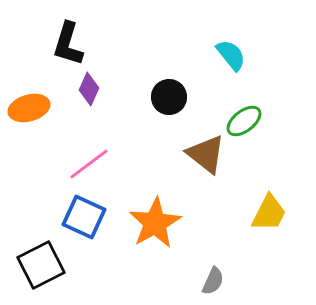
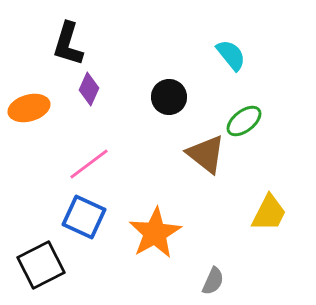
orange star: moved 10 px down
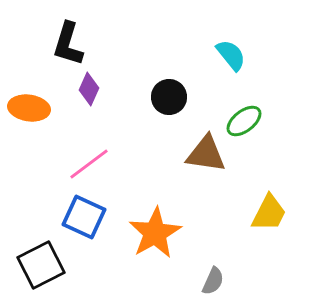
orange ellipse: rotated 24 degrees clockwise
brown triangle: rotated 30 degrees counterclockwise
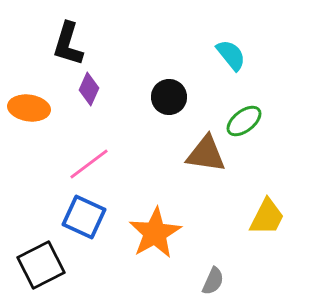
yellow trapezoid: moved 2 px left, 4 px down
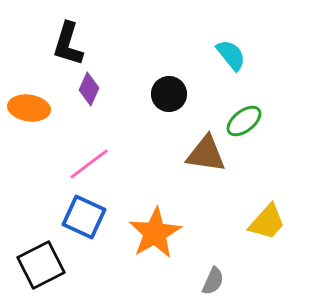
black circle: moved 3 px up
yellow trapezoid: moved 5 px down; rotated 15 degrees clockwise
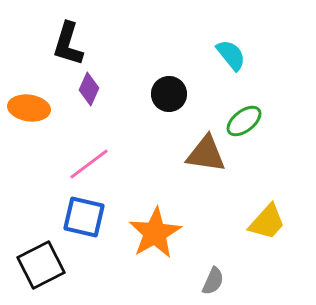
blue square: rotated 12 degrees counterclockwise
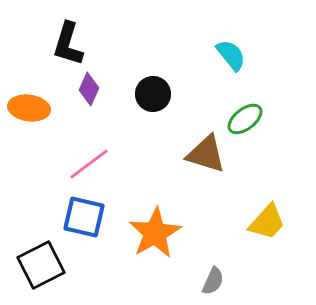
black circle: moved 16 px left
green ellipse: moved 1 px right, 2 px up
brown triangle: rotated 9 degrees clockwise
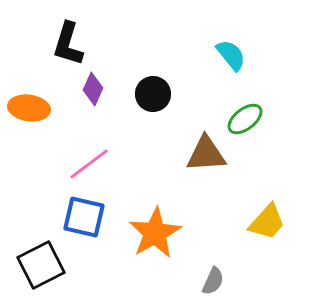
purple diamond: moved 4 px right
brown triangle: rotated 21 degrees counterclockwise
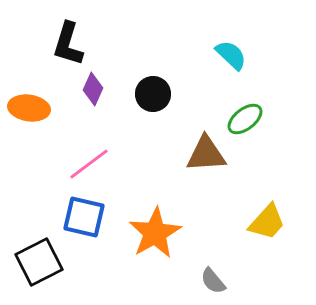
cyan semicircle: rotated 8 degrees counterclockwise
black square: moved 2 px left, 3 px up
gray semicircle: rotated 116 degrees clockwise
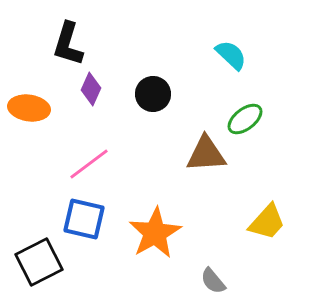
purple diamond: moved 2 px left
blue square: moved 2 px down
